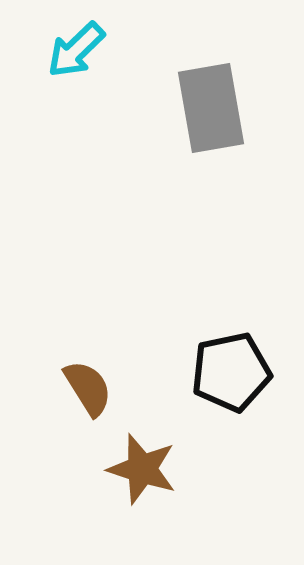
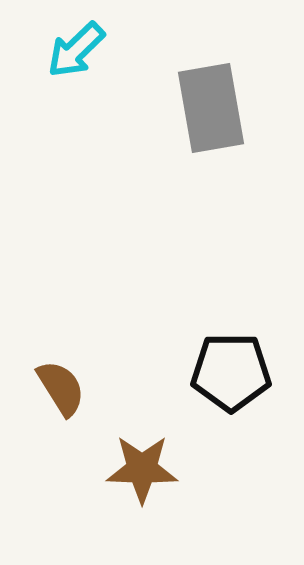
black pentagon: rotated 12 degrees clockwise
brown semicircle: moved 27 px left
brown star: rotated 16 degrees counterclockwise
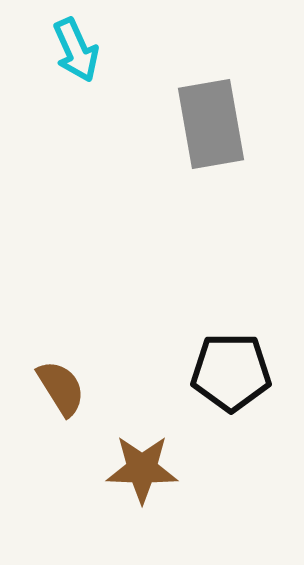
cyan arrow: rotated 70 degrees counterclockwise
gray rectangle: moved 16 px down
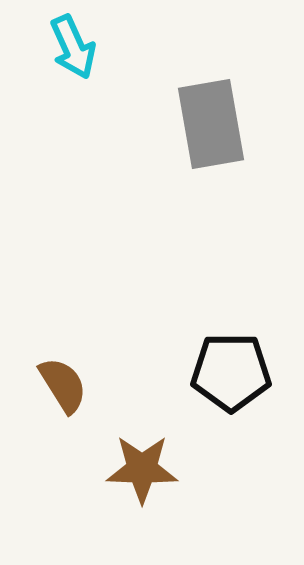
cyan arrow: moved 3 px left, 3 px up
brown semicircle: moved 2 px right, 3 px up
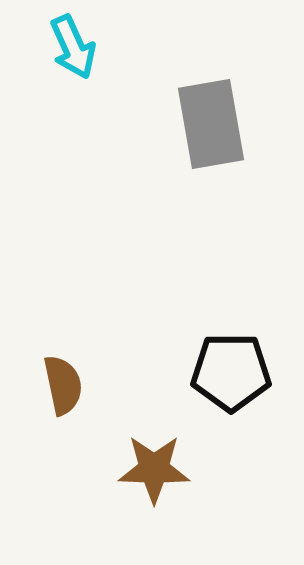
brown semicircle: rotated 20 degrees clockwise
brown star: moved 12 px right
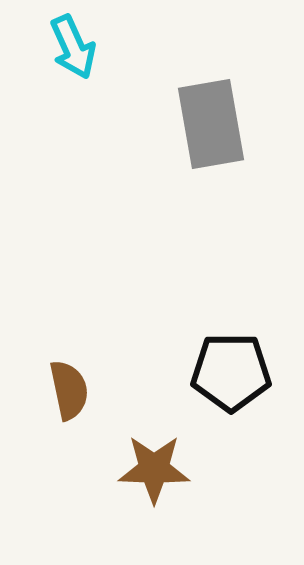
brown semicircle: moved 6 px right, 5 px down
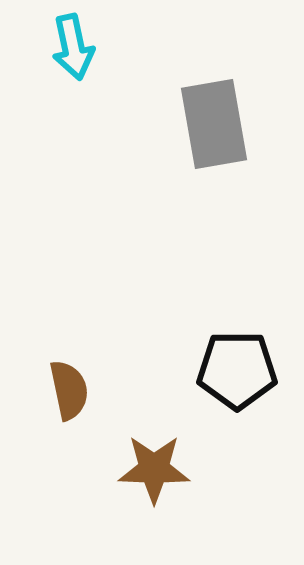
cyan arrow: rotated 12 degrees clockwise
gray rectangle: moved 3 px right
black pentagon: moved 6 px right, 2 px up
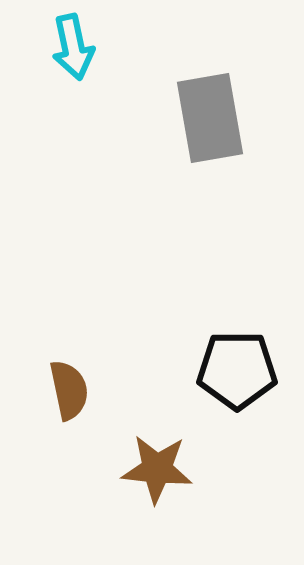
gray rectangle: moved 4 px left, 6 px up
brown star: moved 3 px right; rotated 4 degrees clockwise
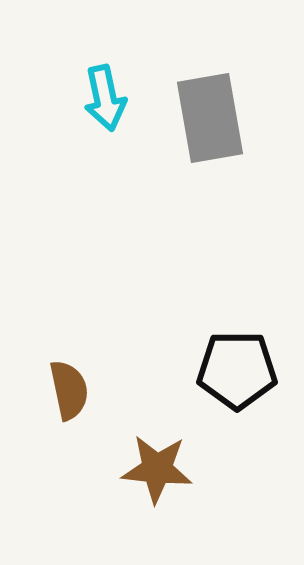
cyan arrow: moved 32 px right, 51 px down
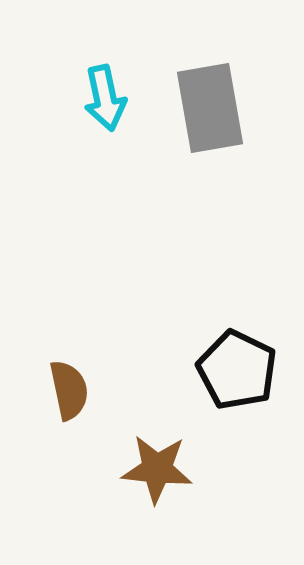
gray rectangle: moved 10 px up
black pentagon: rotated 26 degrees clockwise
